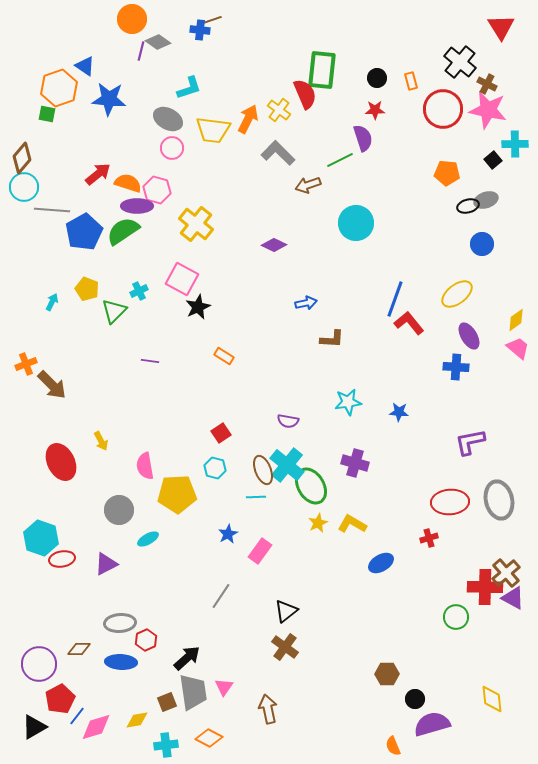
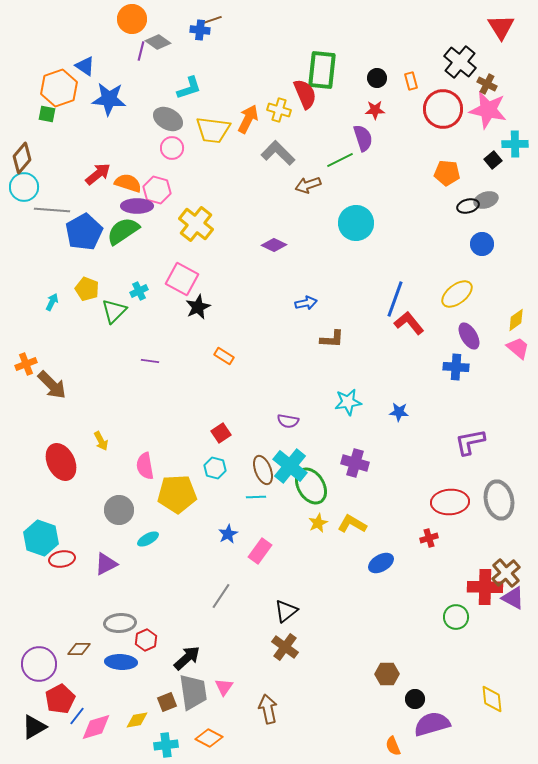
yellow cross at (279, 110): rotated 20 degrees counterclockwise
cyan cross at (287, 465): moved 3 px right, 1 px down
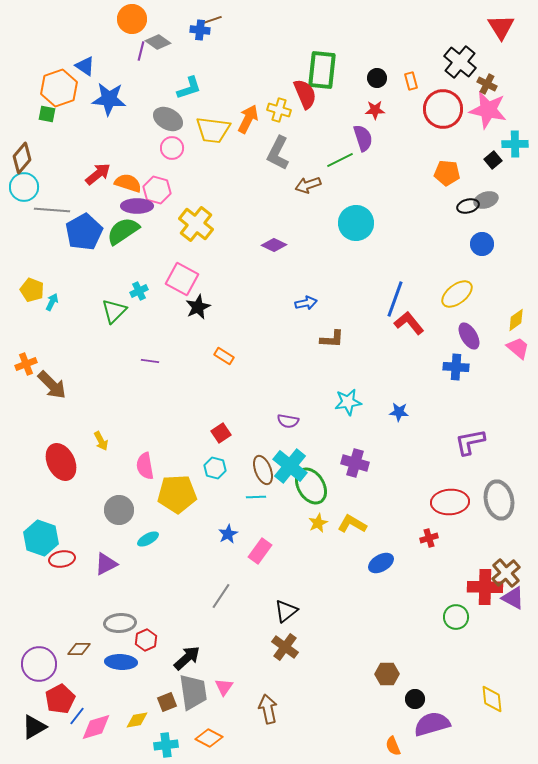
gray L-shape at (278, 153): rotated 108 degrees counterclockwise
yellow pentagon at (87, 289): moved 55 px left, 1 px down
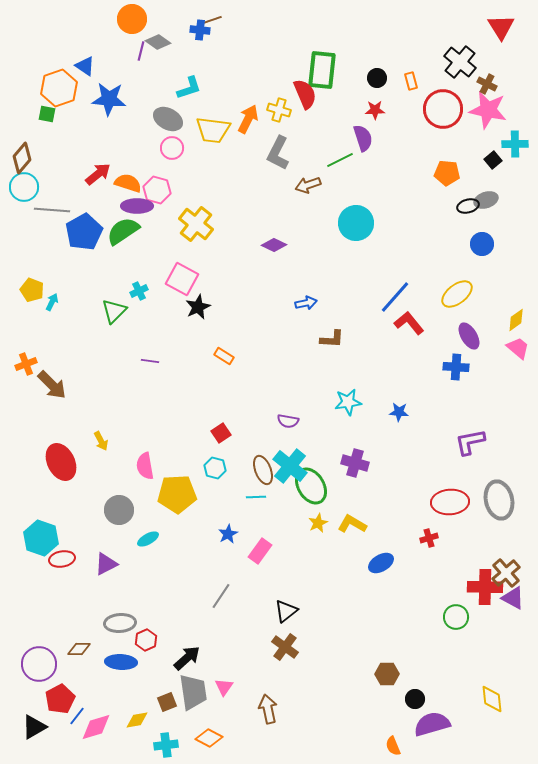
blue line at (395, 299): moved 2 px up; rotated 21 degrees clockwise
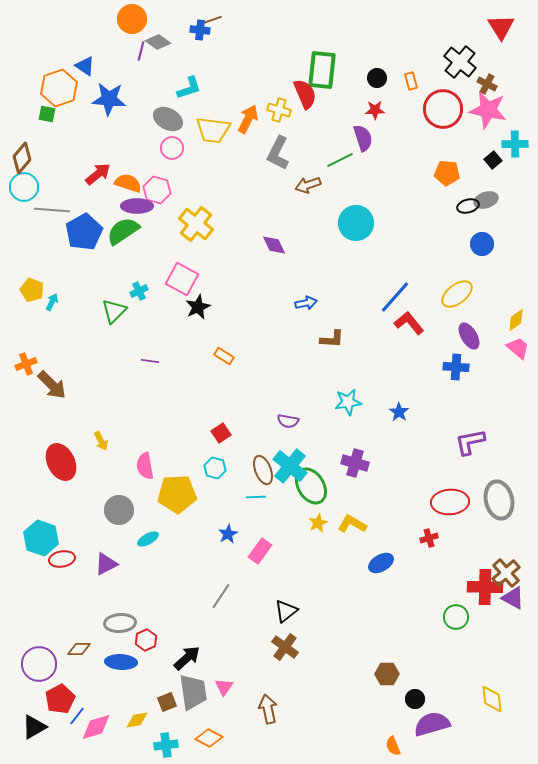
purple diamond at (274, 245): rotated 40 degrees clockwise
blue star at (399, 412): rotated 30 degrees clockwise
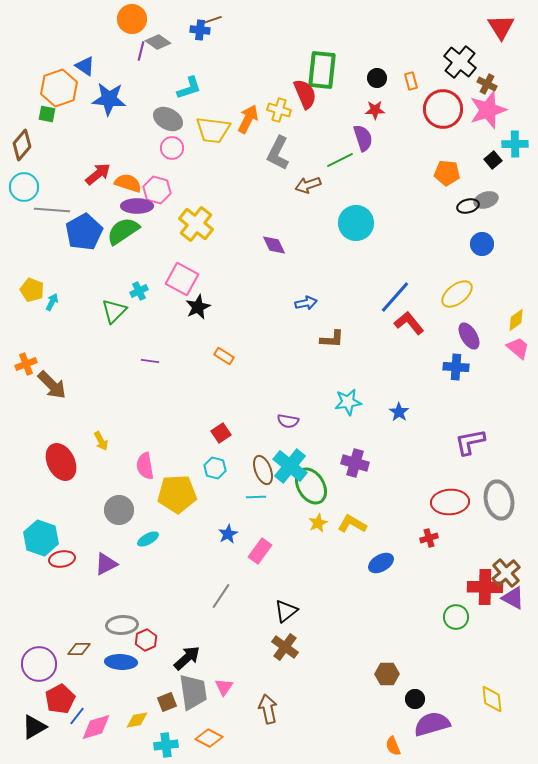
pink star at (488, 110): rotated 30 degrees counterclockwise
brown diamond at (22, 158): moved 13 px up
gray ellipse at (120, 623): moved 2 px right, 2 px down
